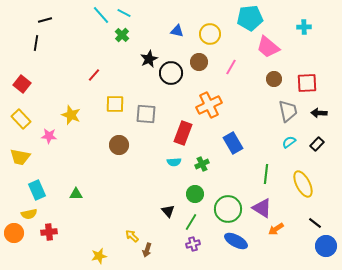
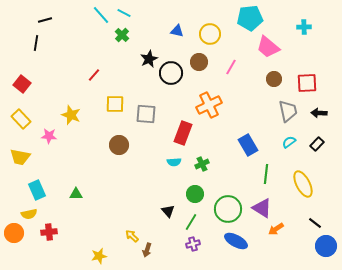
blue rectangle at (233, 143): moved 15 px right, 2 px down
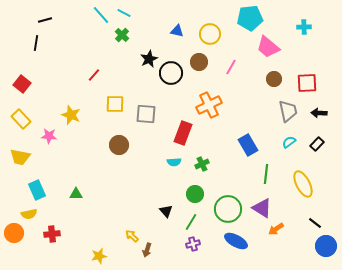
black triangle at (168, 211): moved 2 px left
red cross at (49, 232): moved 3 px right, 2 px down
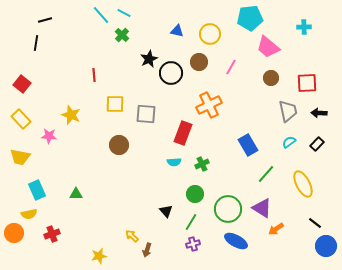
red line at (94, 75): rotated 48 degrees counterclockwise
brown circle at (274, 79): moved 3 px left, 1 px up
green line at (266, 174): rotated 36 degrees clockwise
red cross at (52, 234): rotated 14 degrees counterclockwise
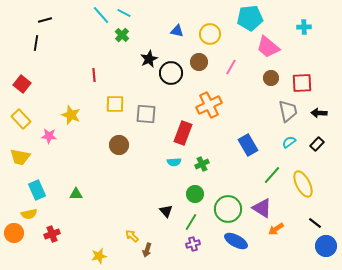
red square at (307, 83): moved 5 px left
green line at (266, 174): moved 6 px right, 1 px down
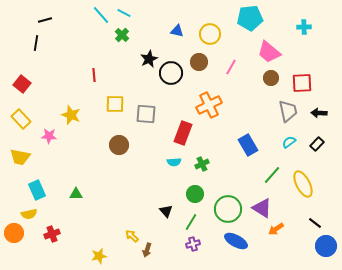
pink trapezoid at (268, 47): moved 1 px right, 5 px down
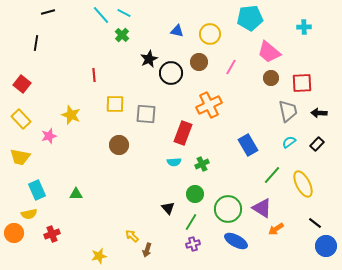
black line at (45, 20): moved 3 px right, 8 px up
pink star at (49, 136): rotated 21 degrees counterclockwise
black triangle at (166, 211): moved 2 px right, 3 px up
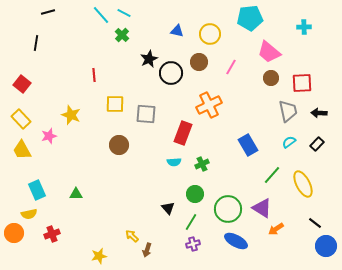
yellow trapezoid at (20, 157): moved 2 px right, 7 px up; rotated 50 degrees clockwise
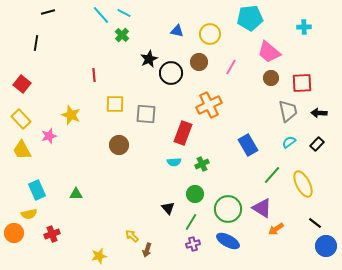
blue ellipse at (236, 241): moved 8 px left
